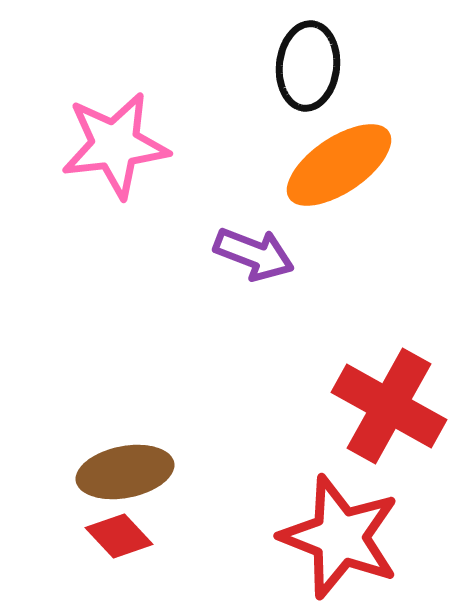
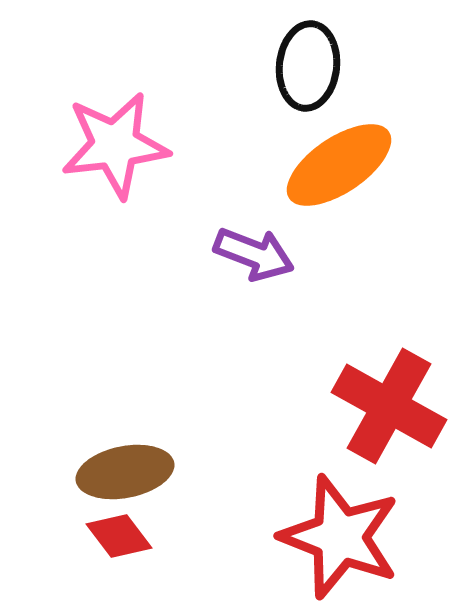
red diamond: rotated 6 degrees clockwise
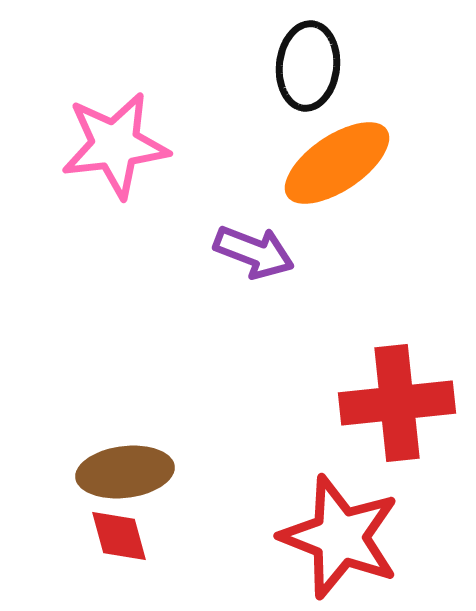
orange ellipse: moved 2 px left, 2 px up
purple arrow: moved 2 px up
red cross: moved 8 px right, 3 px up; rotated 35 degrees counterclockwise
brown ellipse: rotated 4 degrees clockwise
red diamond: rotated 22 degrees clockwise
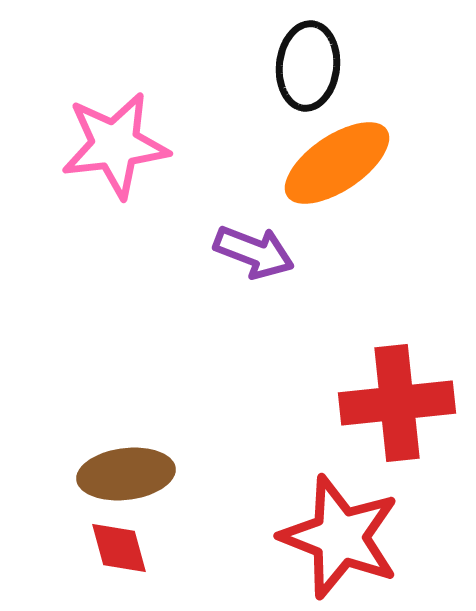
brown ellipse: moved 1 px right, 2 px down
red diamond: moved 12 px down
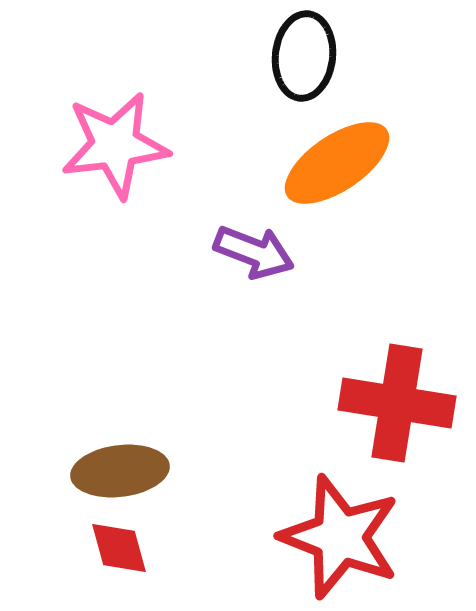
black ellipse: moved 4 px left, 10 px up
red cross: rotated 15 degrees clockwise
brown ellipse: moved 6 px left, 3 px up
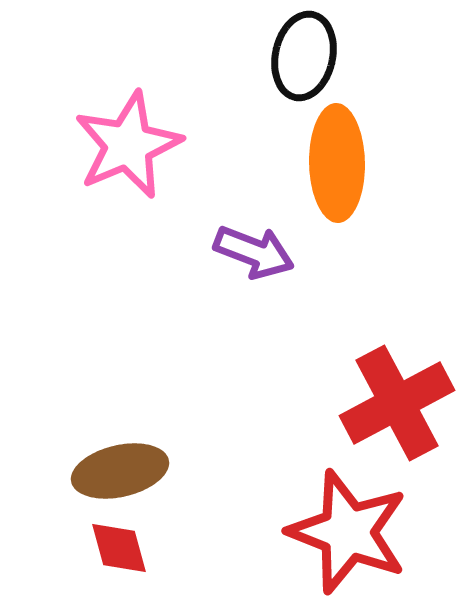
black ellipse: rotated 6 degrees clockwise
pink star: moved 13 px right; rotated 16 degrees counterclockwise
orange ellipse: rotated 57 degrees counterclockwise
red cross: rotated 37 degrees counterclockwise
brown ellipse: rotated 6 degrees counterclockwise
red star: moved 8 px right, 5 px up
